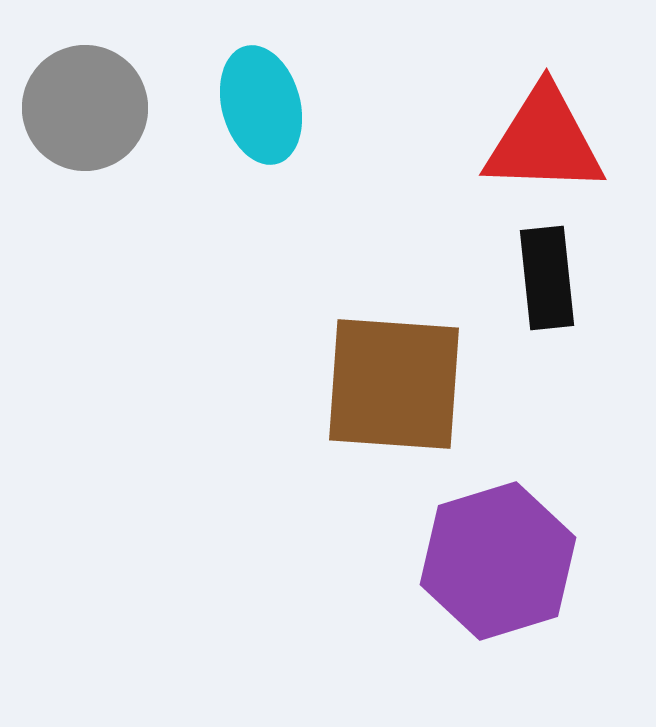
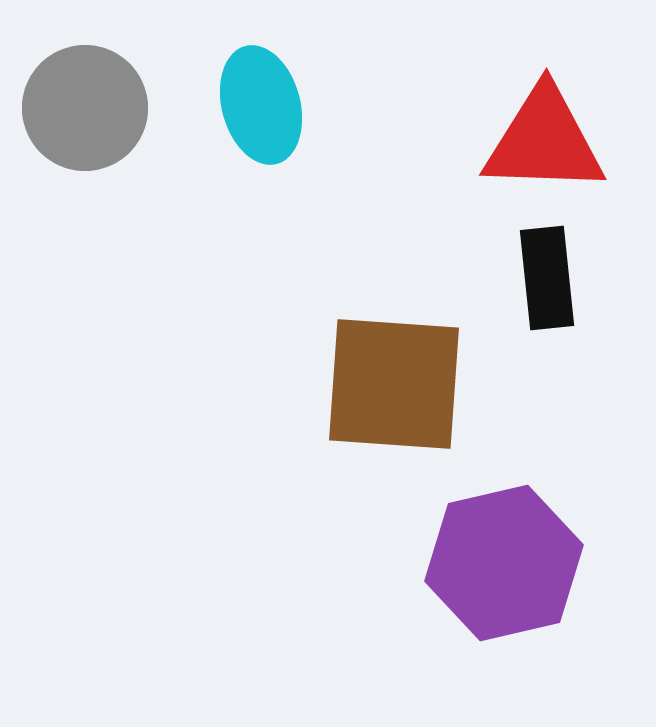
purple hexagon: moved 6 px right, 2 px down; rotated 4 degrees clockwise
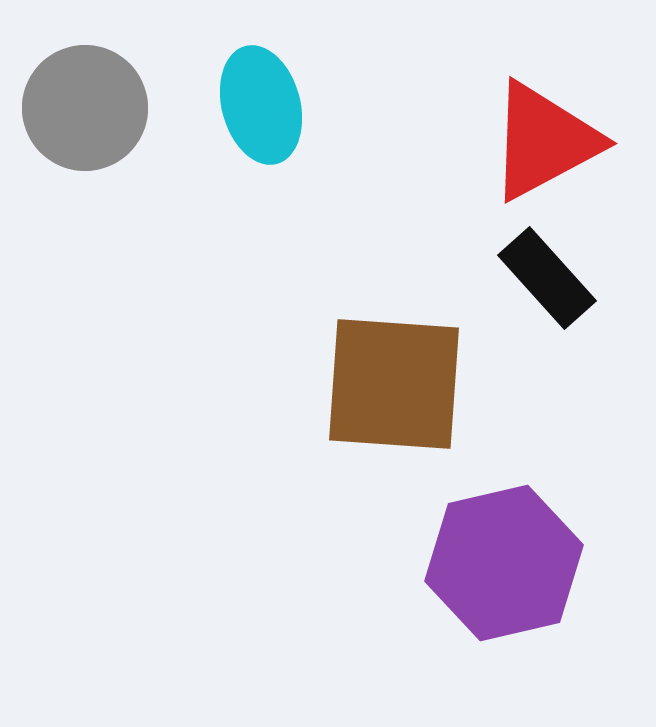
red triangle: rotated 30 degrees counterclockwise
black rectangle: rotated 36 degrees counterclockwise
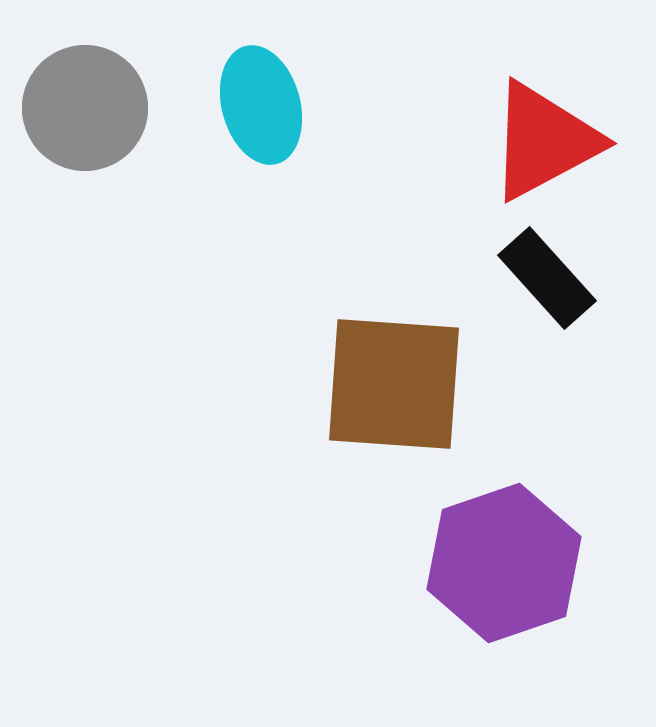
purple hexagon: rotated 6 degrees counterclockwise
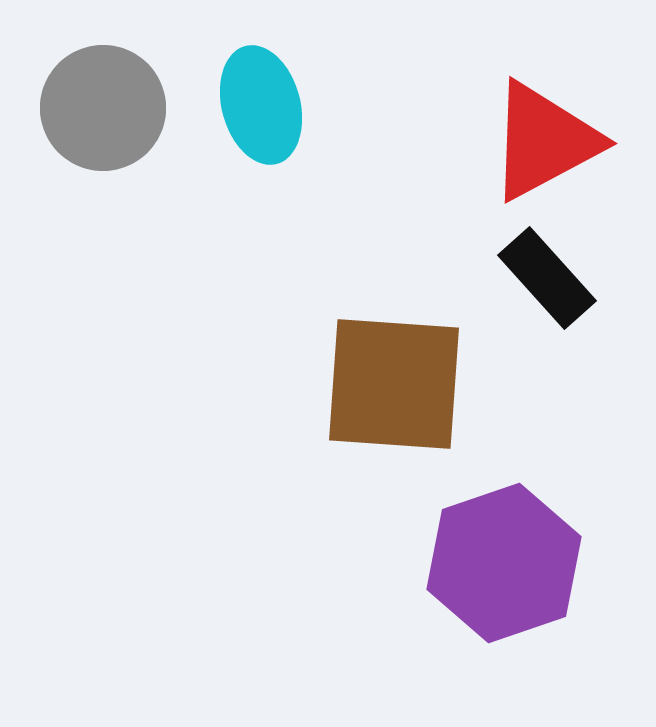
gray circle: moved 18 px right
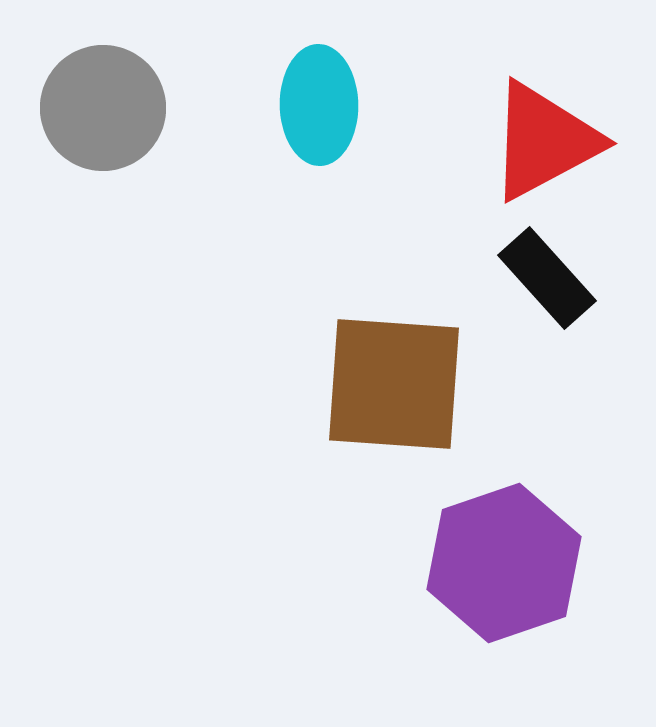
cyan ellipse: moved 58 px right; rotated 14 degrees clockwise
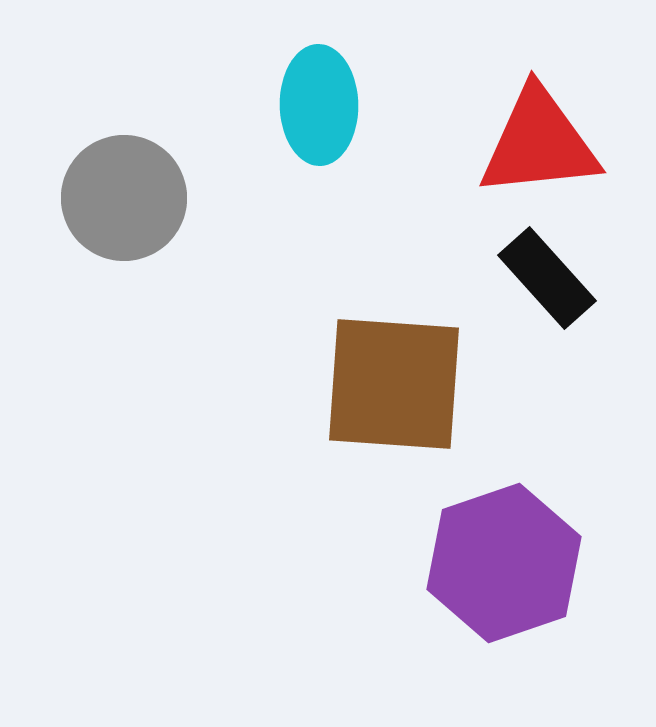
gray circle: moved 21 px right, 90 px down
red triangle: moved 5 px left, 2 px down; rotated 22 degrees clockwise
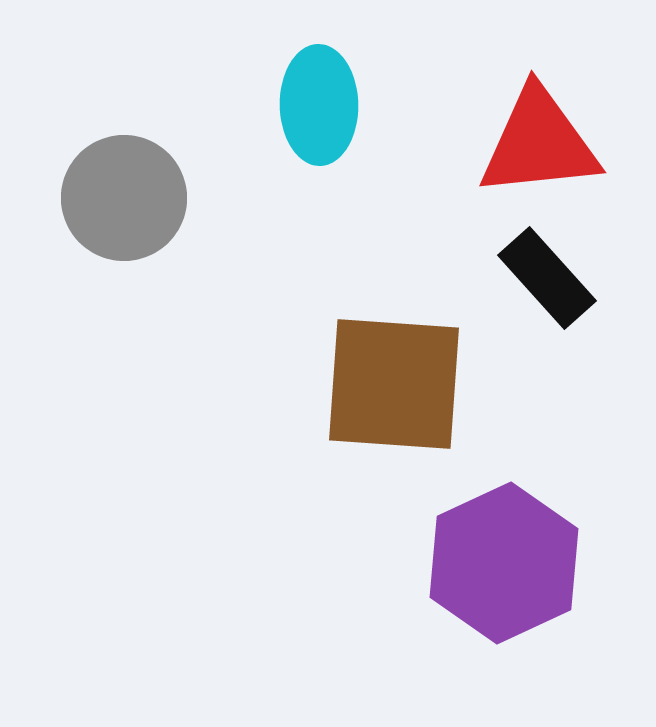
purple hexagon: rotated 6 degrees counterclockwise
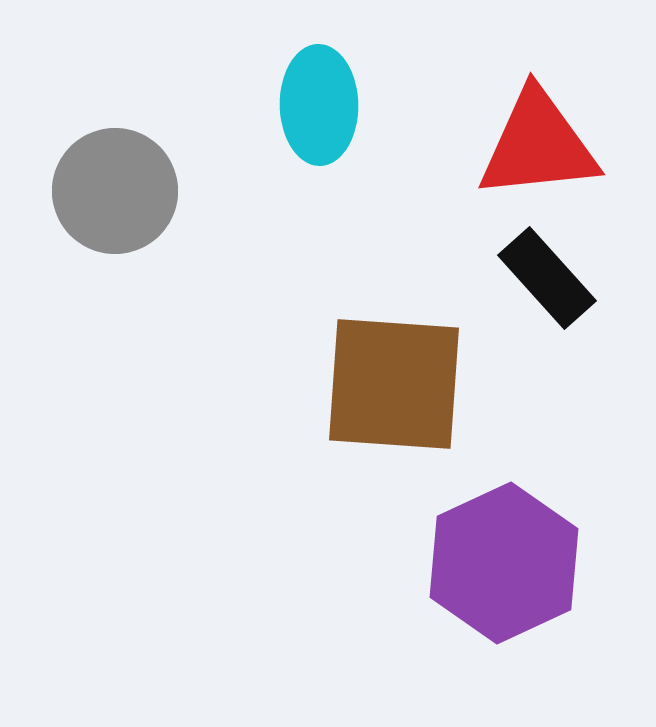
red triangle: moved 1 px left, 2 px down
gray circle: moved 9 px left, 7 px up
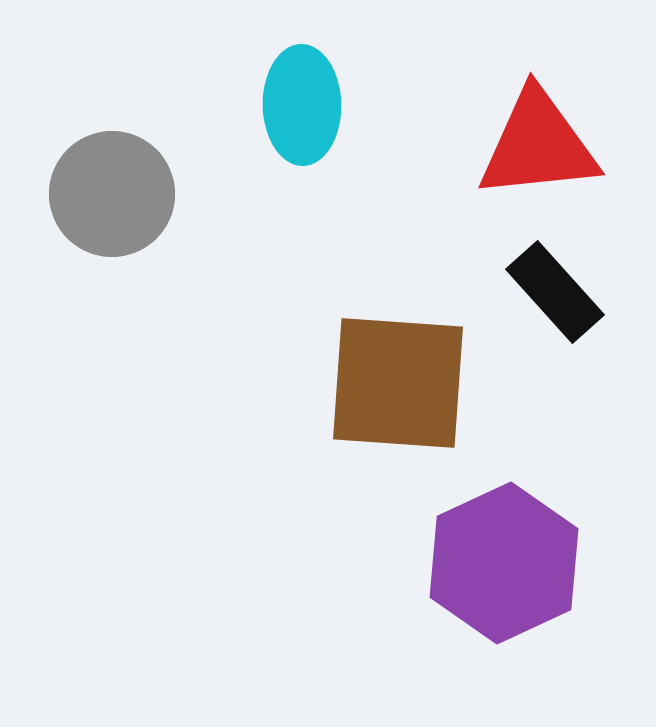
cyan ellipse: moved 17 px left
gray circle: moved 3 px left, 3 px down
black rectangle: moved 8 px right, 14 px down
brown square: moved 4 px right, 1 px up
